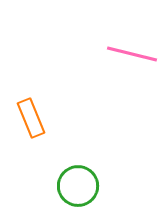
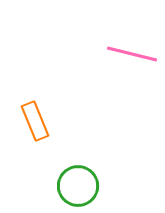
orange rectangle: moved 4 px right, 3 px down
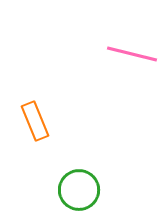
green circle: moved 1 px right, 4 px down
